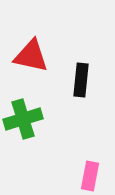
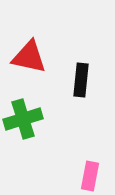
red triangle: moved 2 px left, 1 px down
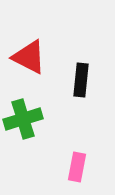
red triangle: rotated 15 degrees clockwise
pink rectangle: moved 13 px left, 9 px up
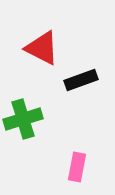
red triangle: moved 13 px right, 9 px up
black rectangle: rotated 64 degrees clockwise
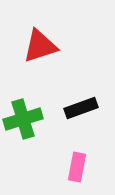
red triangle: moved 2 px left, 2 px up; rotated 45 degrees counterclockwise
black rectangle: moved 28 px down
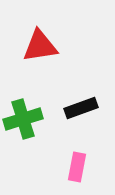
red triangle: rotated 9 degrees clockwise
